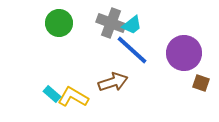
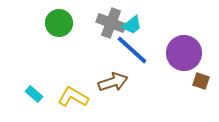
brown square: moved 2 px up
cyan rectangle: moved 18 px left
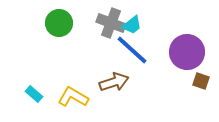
purple circle: moved 3 px right, 1 px up
brown arrow: moved 1 px right
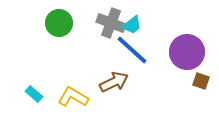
brown arrow: rotated 8 degrees counterclockwise
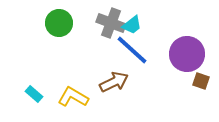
purple circle: moved 2 px down
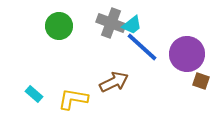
green circle: moved 3 px down
blue line: moved 10 px right, 3 px up
yellow L-shape: moved 2 px down; rotated 20 degrees counterclockwise
